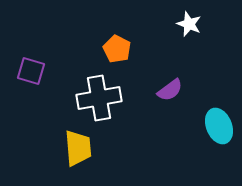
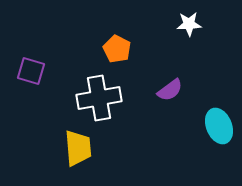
white star: rotated 25 degrees counterclockwise
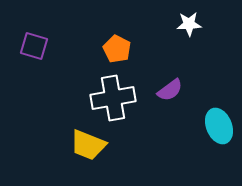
purple square: moved 3 px right, 25 px up
white cross: moved 14 px right
yellow trapezoid: moved 10 px right, 3 px up; rotated 117 degrees clockwise
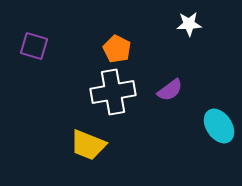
white cross: moved 6 px up
cyan ellipse: rotated 12 degrees counterclockwise
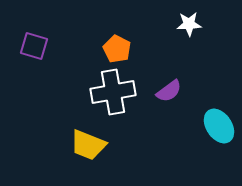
purple semicircle: moved 1 px left, 1 px down
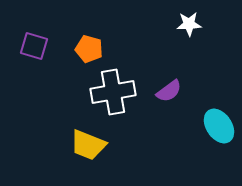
orange pentagon: moved 28 px left; rotated 12 degrees counterclockwise
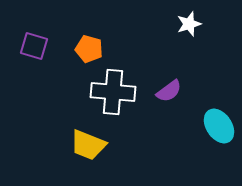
white star: rotated 15 degrees counterclockwise
white cross: rotated 15 degrees clockwise
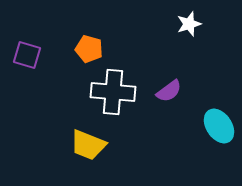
purple square: moved 7 px left, 9 px down
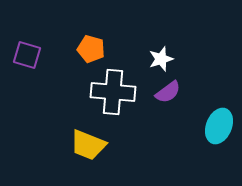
white star: moved 28 px left, 35 px down
orange pentagon: moved 2 px right
purple semicircle: moved 1 px left, 1 px down
cyan ellipse: rotated 56 degrees clockwise
